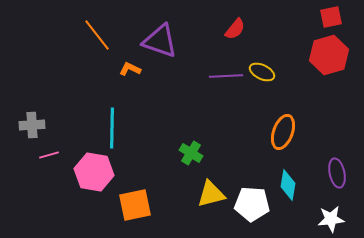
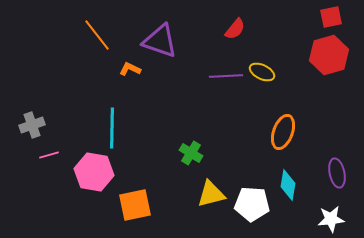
gray cross: rotated 15 degrees counterclockwise
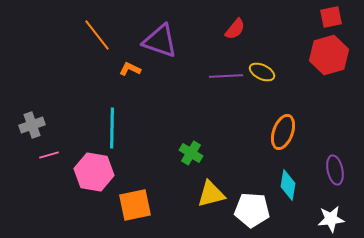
purple ellipse: moved 2 px left, 3 px up
white pentagon: moved 6 px down
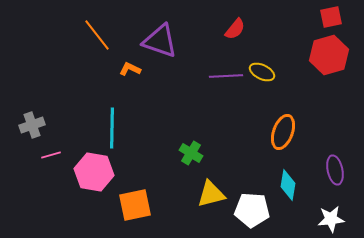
pink line: moved 2 px right
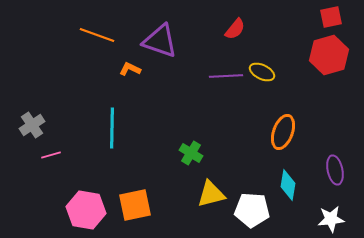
orange line: rotated 32 degrees counterclockwise
gray cross: rotated 15 degrees counterclockwise
pink hexagon: moved 8 px left, 38 px down
